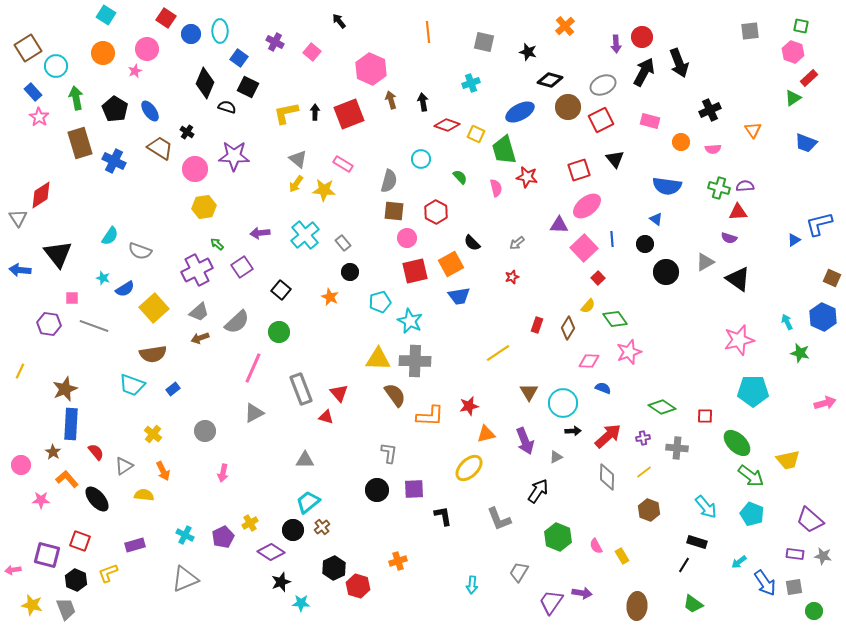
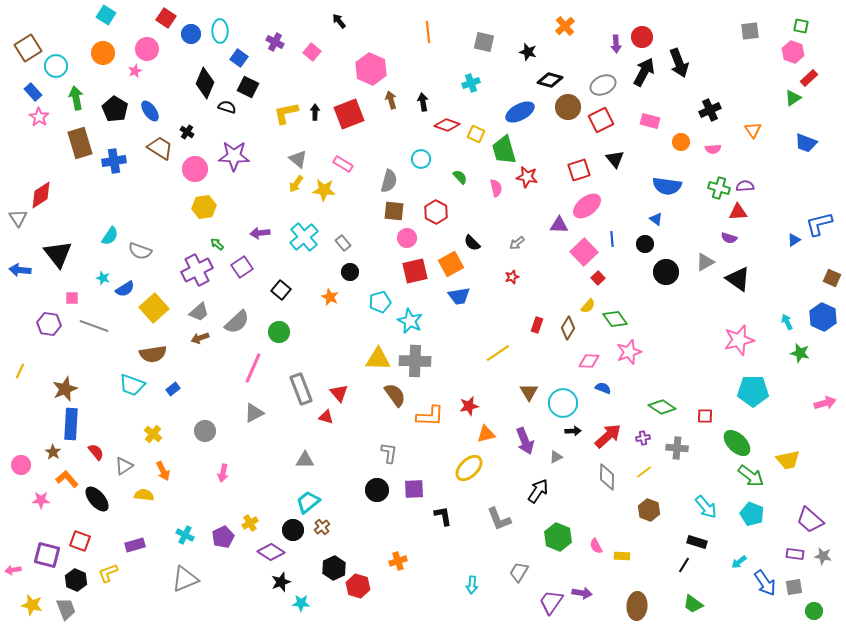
blue cross at (114, 161): rotated 35 degrees counterclockwise
cyan cross at (305, 235): moved 1 px left, 2 px down
pink square at (584, 248): moved 4 px down
yellow rectangle at (622, 556): rotated 56 degrees counterclockwise
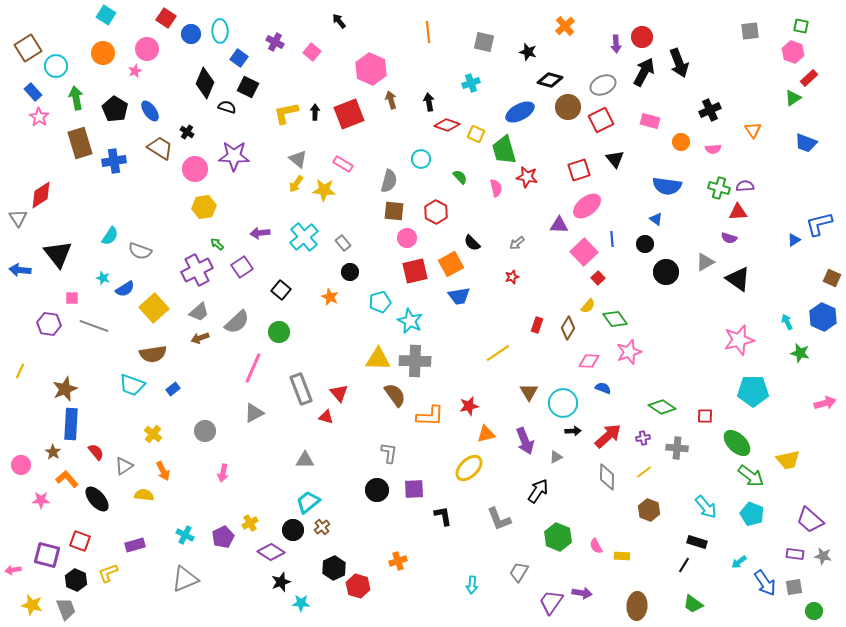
black arrow at (423, 102): moved 6 px right
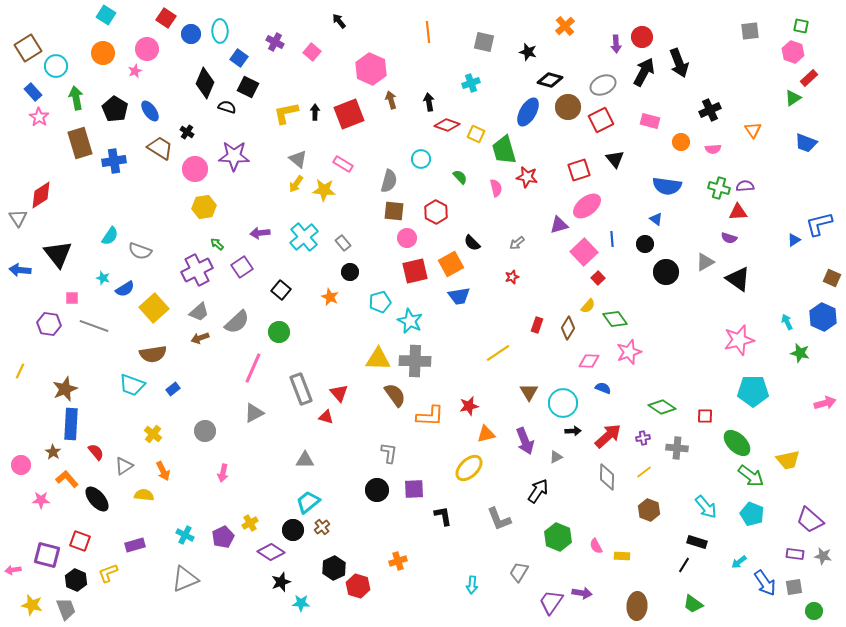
blue ellipse at (520, 112): moved 8 px right; rotated 32 degrees counterclockwise
purple triangle at (559, 225): rotated 18 degrees counterclockwise
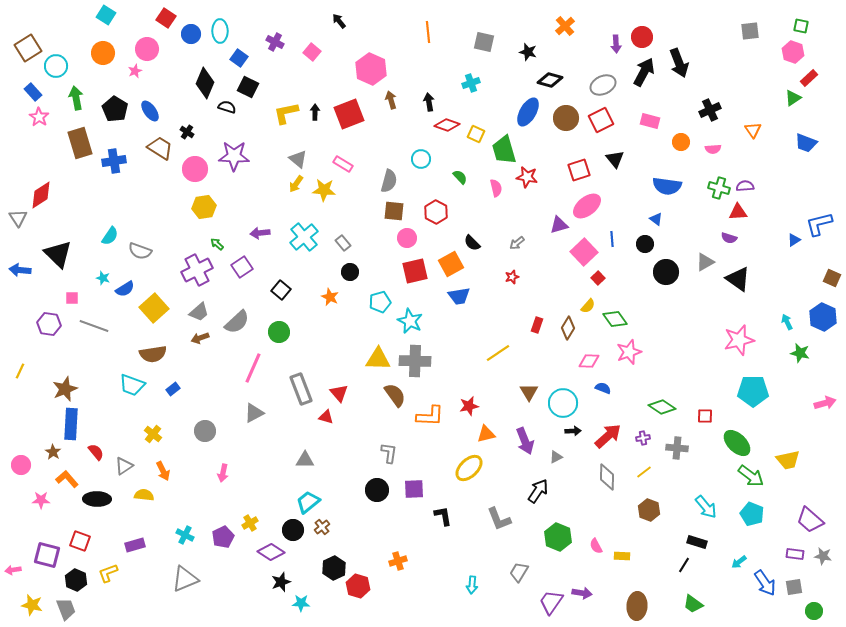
brown circle at (568, 107): moved 2 px left, 11 px down
black triangle at (58, 254): rotated 8 degrees counterclockwise
black ellipse at (97, 499): rotated 48 degrees counterclockwise
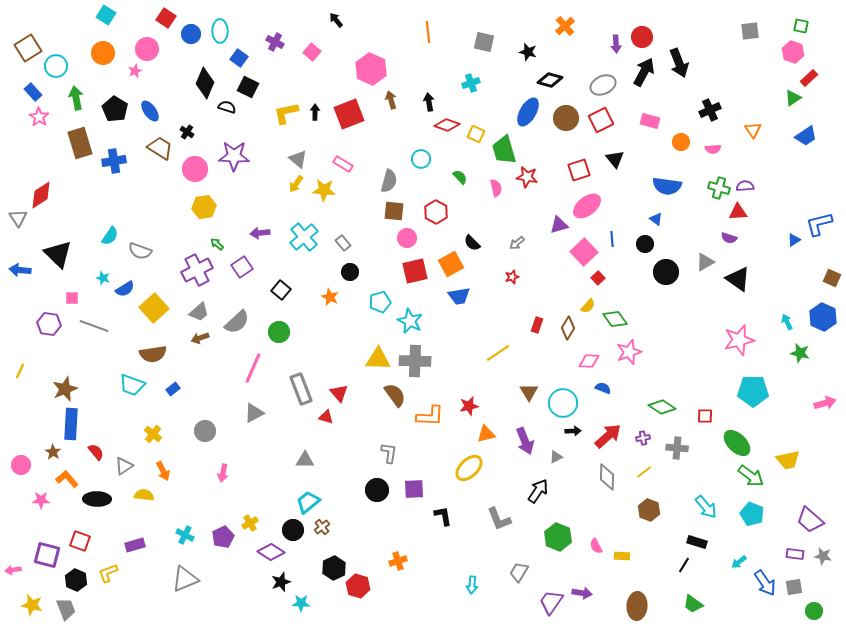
black arrow at (339, 21): moved 3 px left, 1 px up
blue trapezoid at (806, 143): moved 7 px up; rotated 55 degrees counterclockwise
